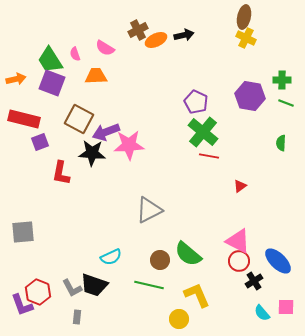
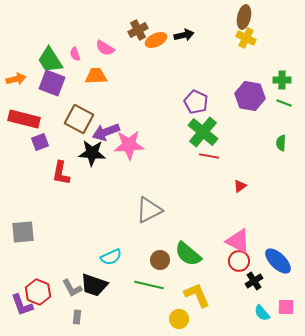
green line at (286, 103): moved 2 px left
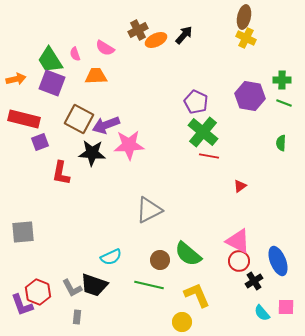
black arrow at (184, 35): rotated 36 degrees counterclockwise
purple arrow at (106, 132): moved 7 px up
blue ellipse at (278, 261): rotated 24 degrees clockwise
yellow circle at (179, 319): moved 3 px right, 3 px down
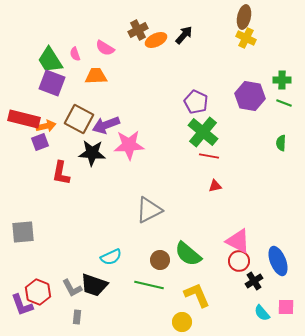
orange arrow at (16, 79): moved 30 px right, 47 px down
red triangle at (240, 186): moved 25 px left; rotated 24 degrees clockwise
